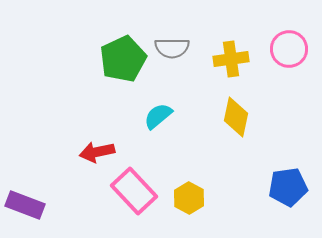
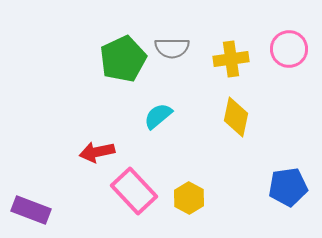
purple rectangle: moved 6 px right, 5 px down
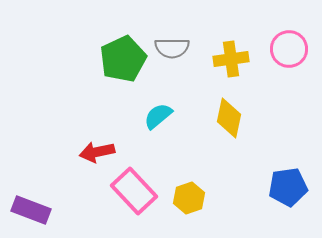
yellow diamond: moved 7 px left, 1 px down
yellow hexagon: rotated 12 degrees clockwise
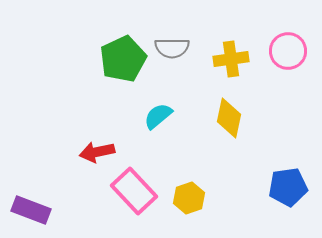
pink circle: moved 1 px left, 2 px down
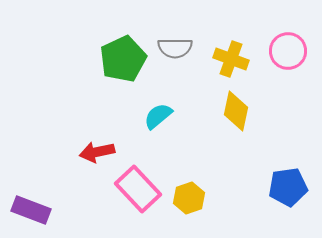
gray semicircle: moved 3 px right
yellow cross: rotated 28 degrees clockwise
yellow diamond: moved 7 px right, 7 px up
pink rectangle: moved 4 px right, 2 px up
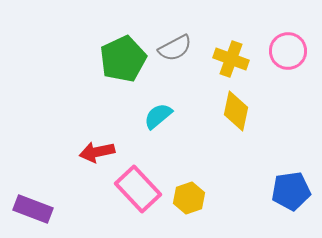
gray semicircle: rotated 28 degrees counterclockwise
blue pentagon: moved 3 px right, 4 px down
purple rectangle: moved 2 px right, 1 px up
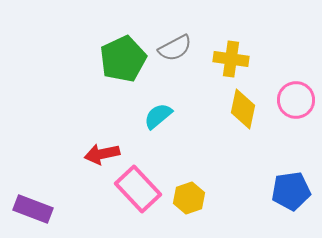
pink circle: moved 8 px right, 49 px down
yellow cross: rotated 12 degrees counterclockwise
yellow diamond: moved 7 px right, 2 px up
red arrow: moved 5 px right, 2 px down
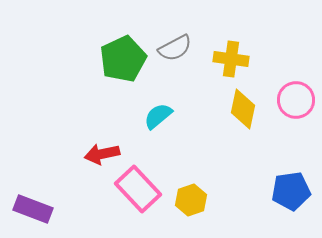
yellow hexagon: moved 2 px right, 2 px down
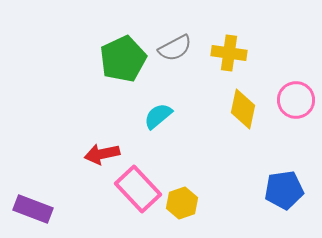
yellow cross: moved 2 px left, 6 px up
blue pentagon: moved 7 px left, 1 px up
yellow hexagon: moved 9 px left, 3 px down
